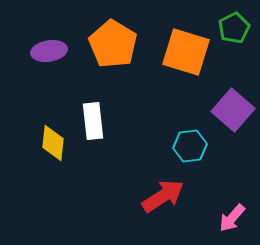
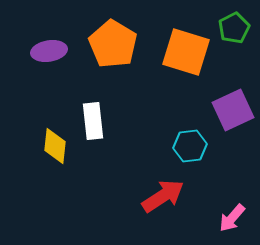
purple square: rotated 24 degrees clockwise
yellow diamond: moved 2 px right, 3 px down
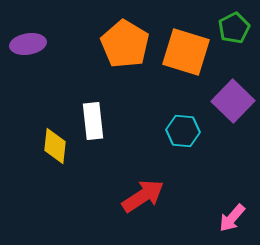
orange pentagon: moved 12 px right
purple ellipse: moved 21 px left, 7 px up
purple square: moved 9 px up; rotated 21 degrees counterclockwise
cyan hexagon: moved 7 px left, 15 px up; rotated 12 degrees clockwise
red arrow: moved 20 px left
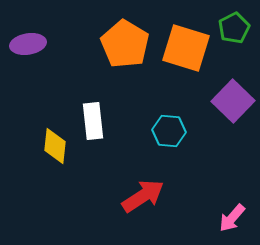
orange square: moved 4 px up
cyan hexagon: moved 14 px left
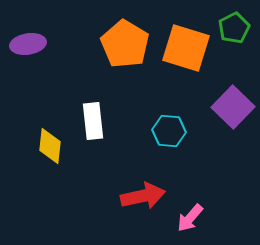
purple square: moved 6 px down
yellow diamond: moved 5 px left
red arrow: rotated 21 degrees clockwise
pink arrow: moved 42 px left
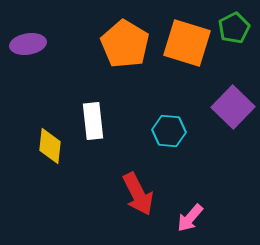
orange square: moved 1 px right, 5 px up
red arrow: moved 5 px left, 2 px up; rotated 75 degrees clockwise
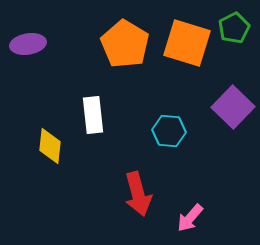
white rectangle: moved 6 px up
red arrow: rotated 12 degrees clockwise
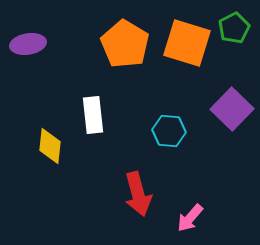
purple square: moved 1 px left, 2 px down
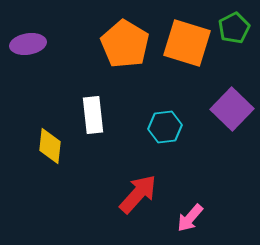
cyan hexagon: moved 4 px left, 4 px up; rotated 12 degrees counterclockwise
red arrow: rotated 123 degrees counterclockwise
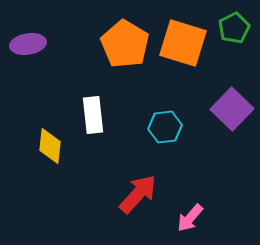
orange square: moved 4 px left
